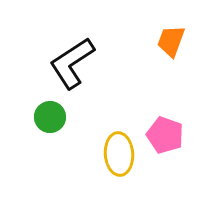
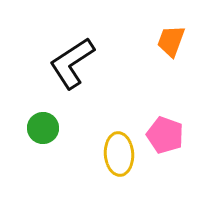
green circle: moved 7 px left, 11 px down
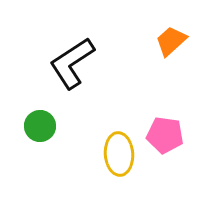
orange trapezoid: rotated 28 degrees clockwise
green circle: moved 3 px left, 2 px up
pink pentagon: rotated 12 degrees counterclockwise
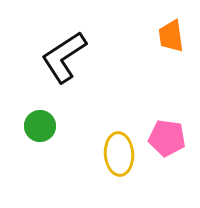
orange trapezoid: moved 5 px up; rotated 56 degrees counterclockwise
black L-shape: moved 8 px left, 6 px up
pink pentagon: moved 2 px right, 3 px down
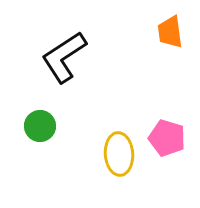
orange trapezoid: moved 1 px left, 4 px up
pink pentagon: rotated 9 degrees clockwise
